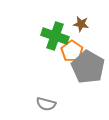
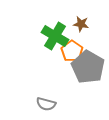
green cross: rotated 12 degrees clockwise
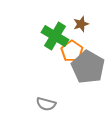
brown star: rotated 28 degrees counterclockwise
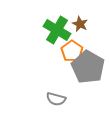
brown star: moved 1 px left; rotated 28 degrees counterclockwise
green cross: moved 2 px right, 6 px up
gray semicircle: moved 10 px right, 5 px up
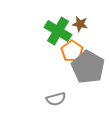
brown star: rotated 14 degrees counterclockwise
green cross: moved 1 px right, 1 px down
gray semicircle: rotated 30 degrees counterclockwise
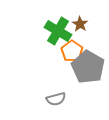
brown star: rotated 21 degrees clockwise
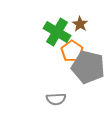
green cross: moved 1 px left, 1 px down
gray pentagon: rotated 16 degrees counterclockwise
gray semicircle: rotated 12 degrees clockwise
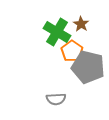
brown star: moved 1 px right
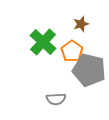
brown star: rotated 21 degrees clockwise
green cross: moved 14 px left, 10 px down; rotated 12 degrees clockwise
gray pentagon: moved 1 px right, 3 px down
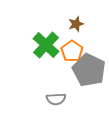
brown star: moved 5 px left
green cross: moved 3 px right, 3 px down
gray pentagon: rotated 12 degrees clockwise
